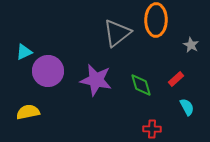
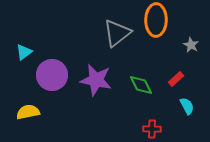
cyan triangle: rotated 12 degrees counterclockwise
purple circle: moved 4 px right, 4 px down
green diamond: rotated 10 degrees counterclockwise
cyan semicircle: moved 1 px up
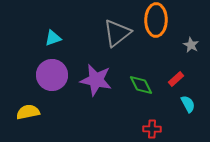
cyan triangle: moved 29 px right, 14 px up; rotated 18 degrees clockwise
cyan semicircle: moved 1 px right, 2 px up
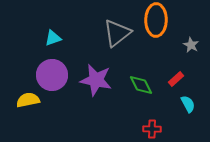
yellow semicircle: moved 12 px up
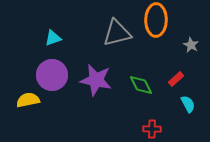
gray triangle: rotated 24 degrees clockwise
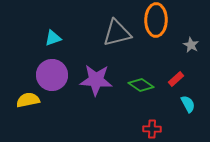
purple star: rotated 8 degrees counterclockwise
green diamond: rotated 30 degrees counterclockwise
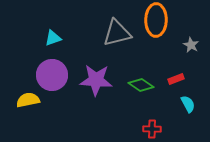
red rectangle: rotated 21 degrees clockwise
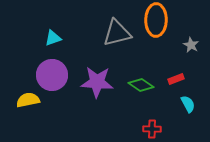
purple star: moved 1 px right, 2 px down
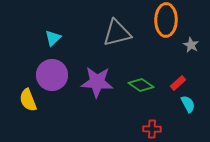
orange ellipse: moved 10 px right
cyan triangle: rotated 24 degrees counterclockwise
red rectangle: moved 2 px right, 4 px down; rotated 21 degrees counterclockwise
yellow semicircle: rotated 100 degrees counterclockwise
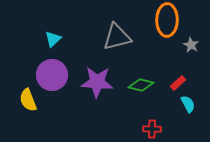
orange ellipse: moved 1 px right
gray triangle: moved 4 px down
cyan triangle: moved 1 px down
green diamond: rotated 20 degrees counterclockwise
